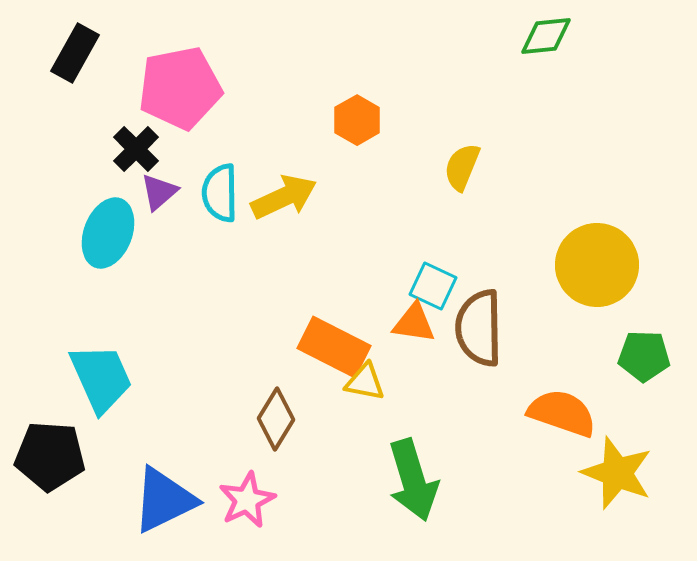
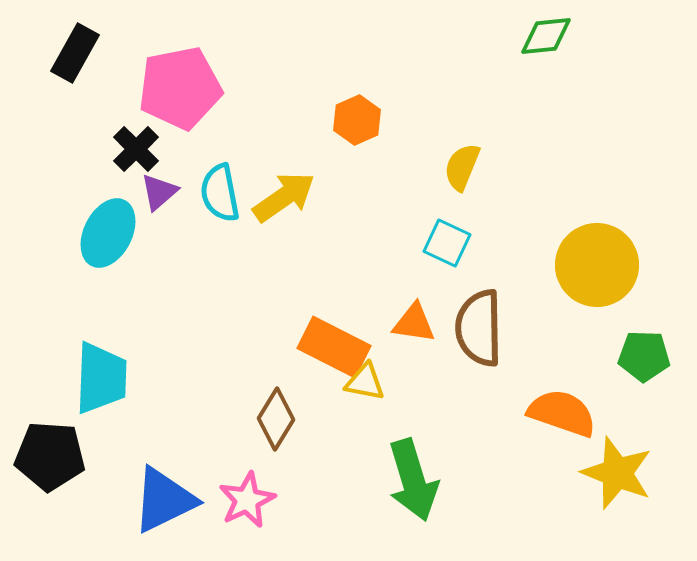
orange hexagon: rotated 6 degrees clockwise
cyan semicircle: rotated 10 degrees counterclockwise
yellow arrow: rotated 10 degrees counterclockwise
cyan ellipse: rotated 6 degrees clockwise
cyan square: moved 14 px right, 43 px up
cyan trapezoid: rotated 26 degrees clockwise
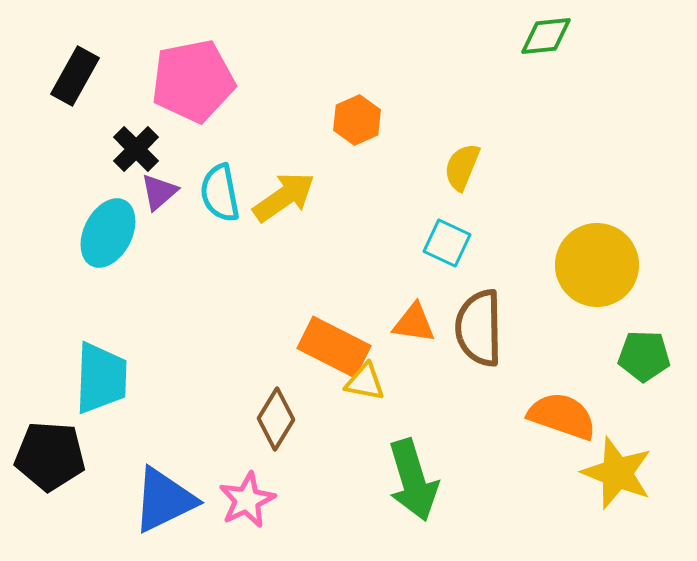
black rectangle: moved 23 px down
pink pentagon: moved 13 px right, 7 px up
orange semicircle: moved 3 px down
